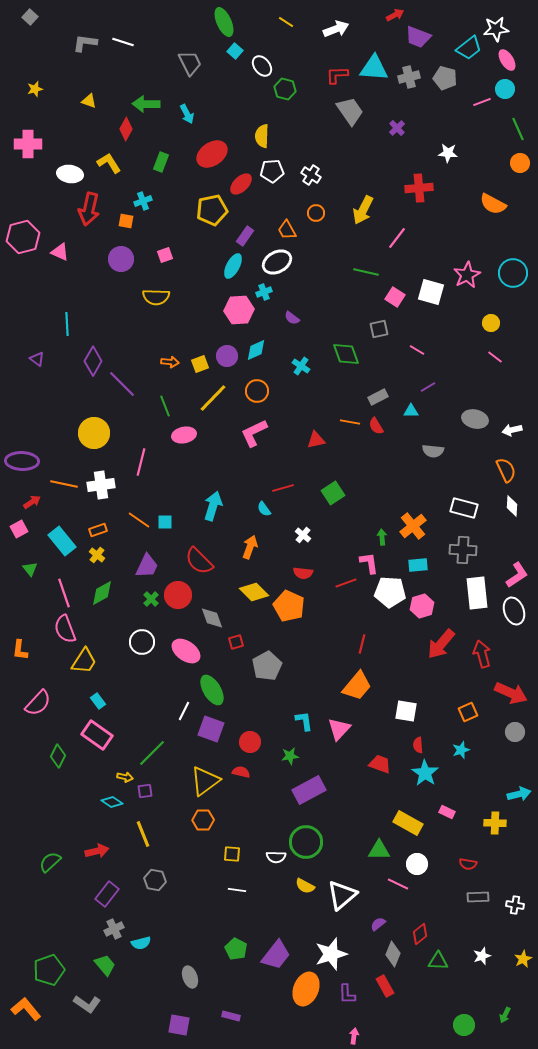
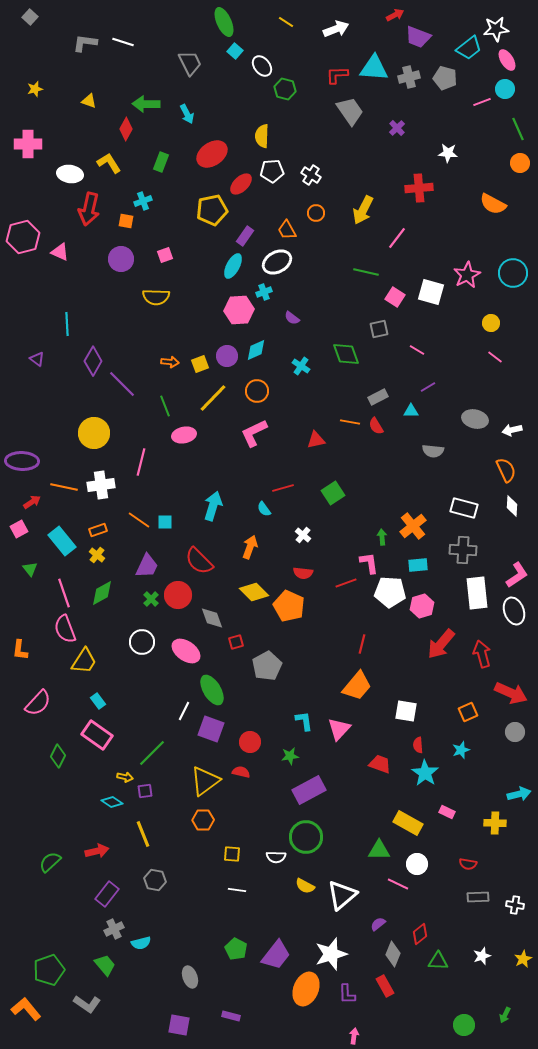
orange line at (64, 484): moved 3 px down
green circle at (306, 842): moved 5 px up
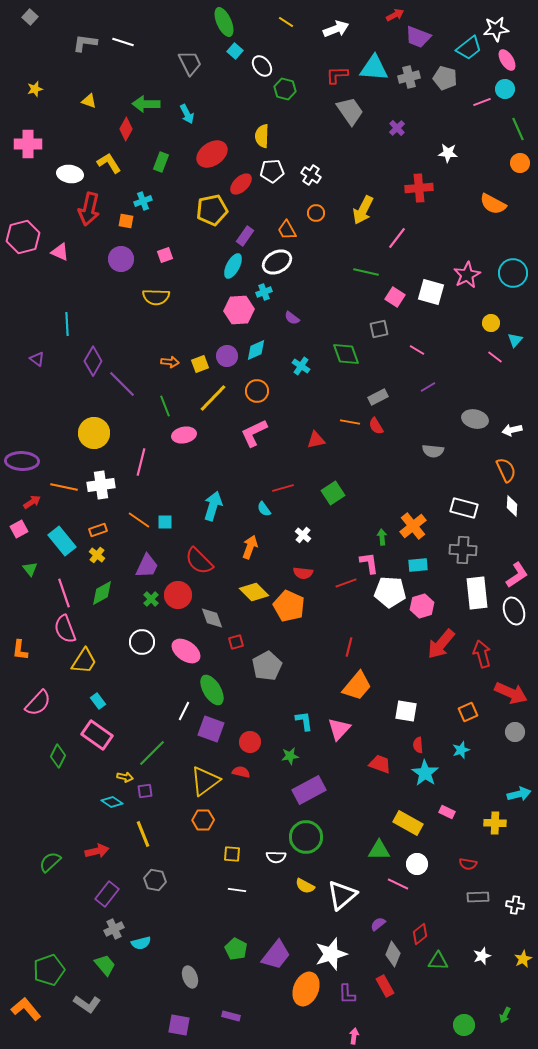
cyan triangle at (411, 411): moved 104 px right, 71 px up; rotated 49 degrees counterclockwise
red line at (362, 644): moved 13 px left, 3 px down
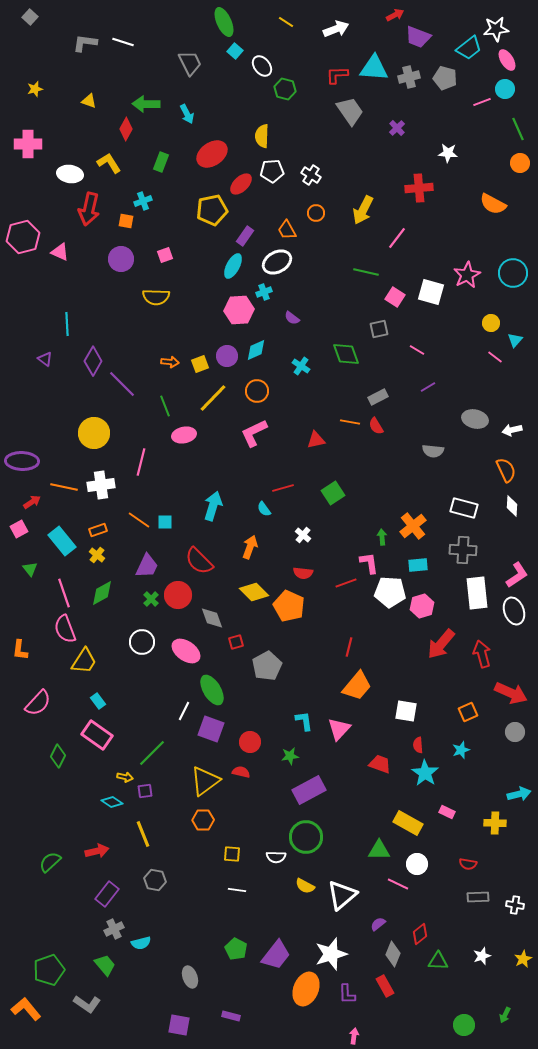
purple triangle at (37, 359): moved 8 px right
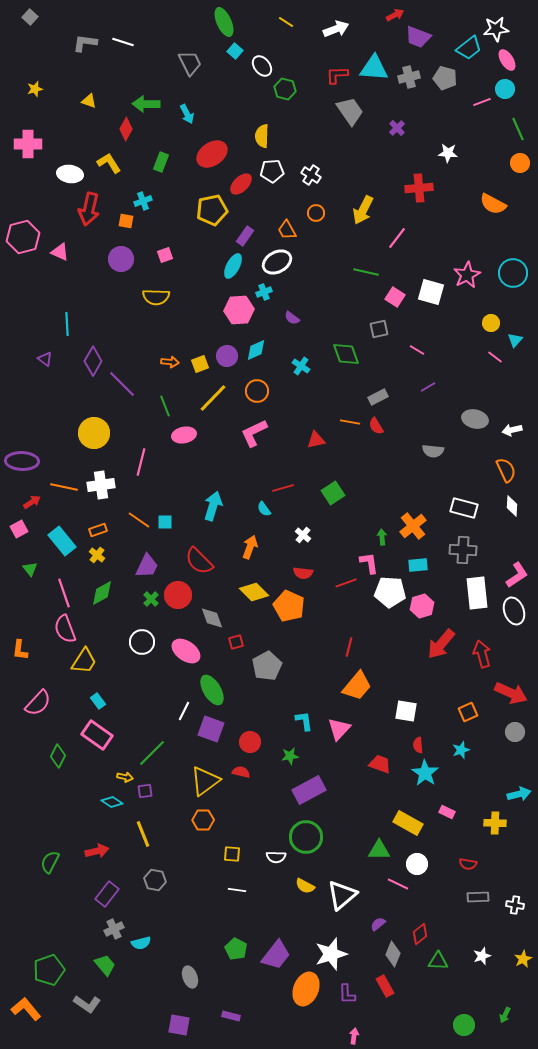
green semicircle at (50, 862): rotated 20 degrees counterclockwise
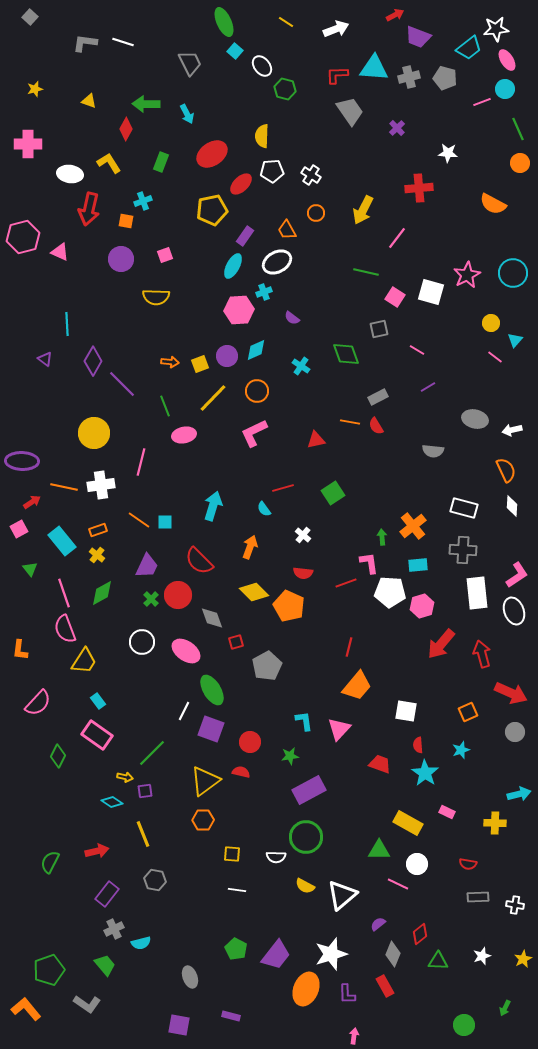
green arrow at (505, 1015): moved 7 px up
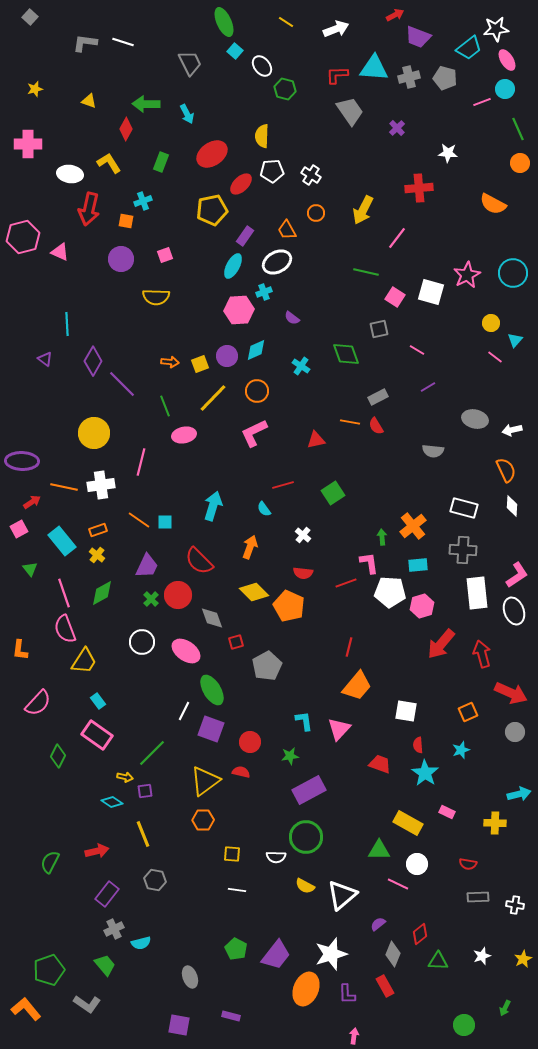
red line at (283, 488): moved 3 px up
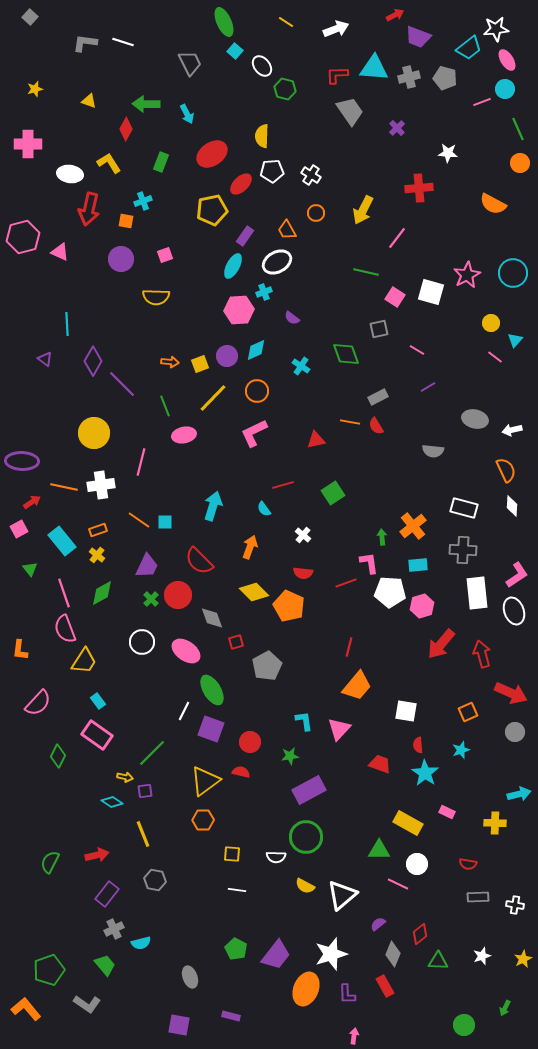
red arrow at (97, 851): moved 4 px down
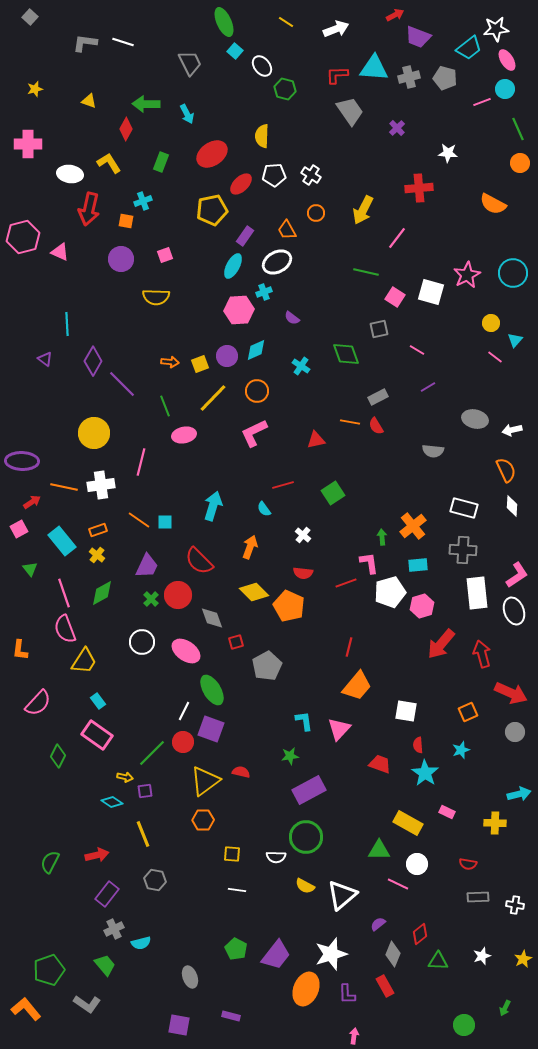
white pentagon at (272, 171): moved 2 px right, 4 px down
white pentagon at (390, 592): rotated 20 degrees counterclockwise
red circle at (250, 742): moved 67 px left
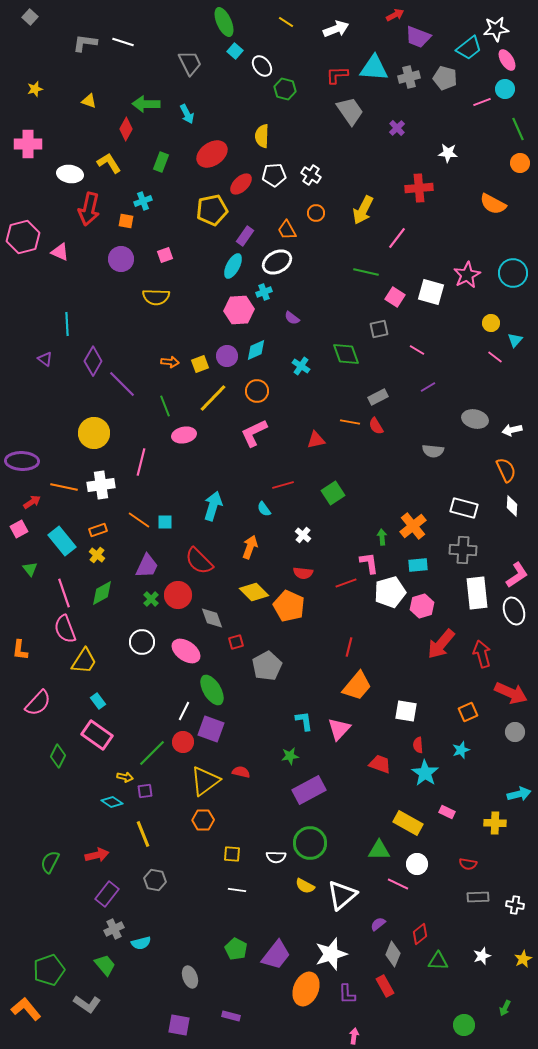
green circle at (306, 837): moved 4 px right, 6 px down
